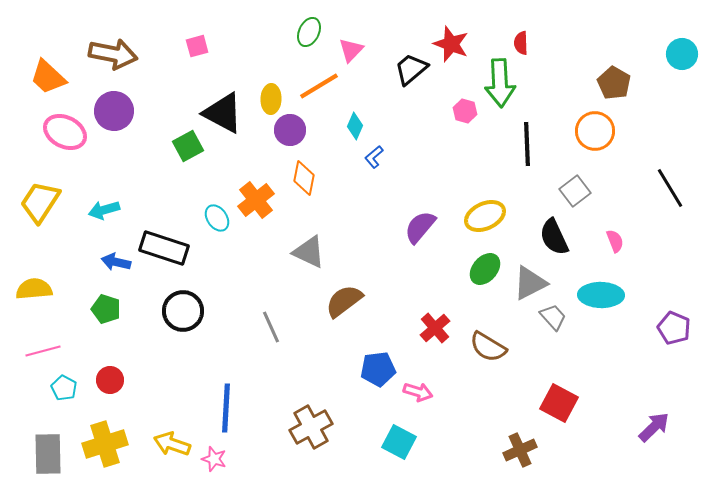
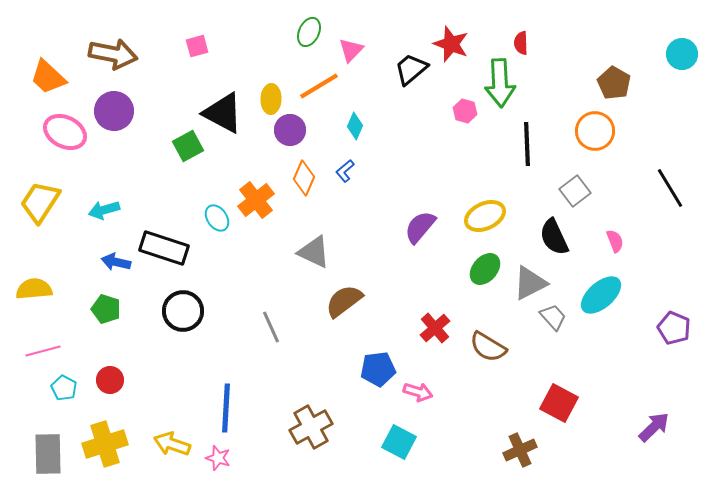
blue L-shape at (374, 157): moved 29 px left, 14 px down
orange diamond at (304, 178): rotated 12 degrees clockwise
gray triangle at (309, 252): moved 5 px right
cyan ellipse at (601, 295): rotated 42 degrees counterclockwise
pink star at (214, 459): moved 4 px right, 1 px up
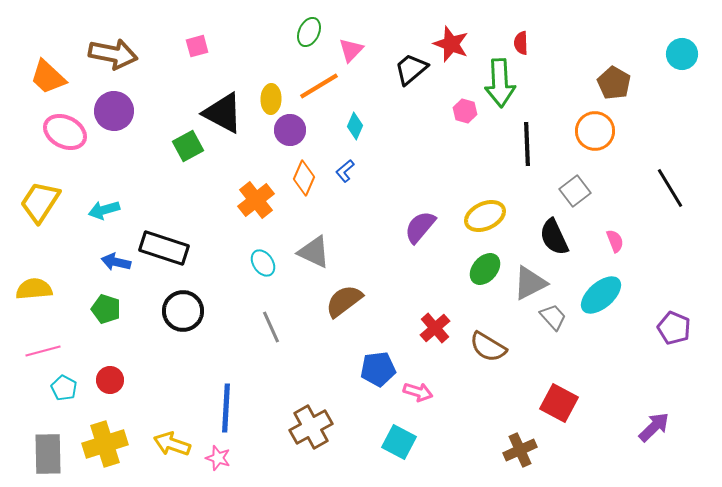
cyan ellipse at (217, 218): moved 46 px right, 45 px down
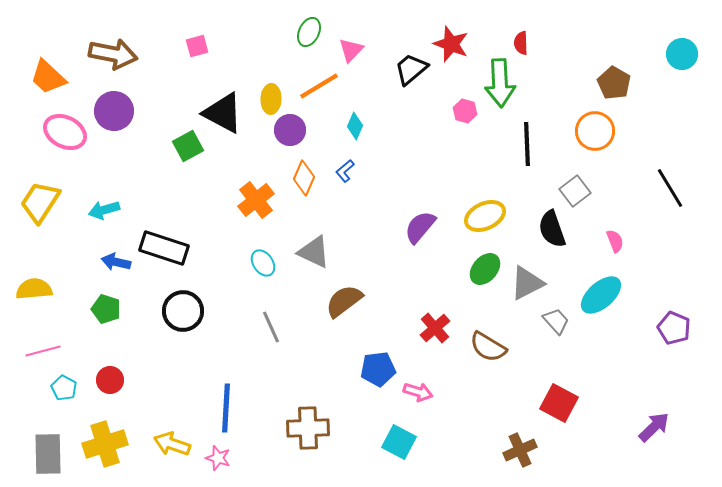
black semicircle at (554, 237): moved 2 px left, 8 px up; rotated 6 degrees clockwise
gray triangle at (530, 283): moved 3 px left
gray trapezoid at (553, 317): moved 3 px right, 4 px down
brown cross at (311, 427): moved 3 px left, 1 px down; rotated 27 degrees clockwise
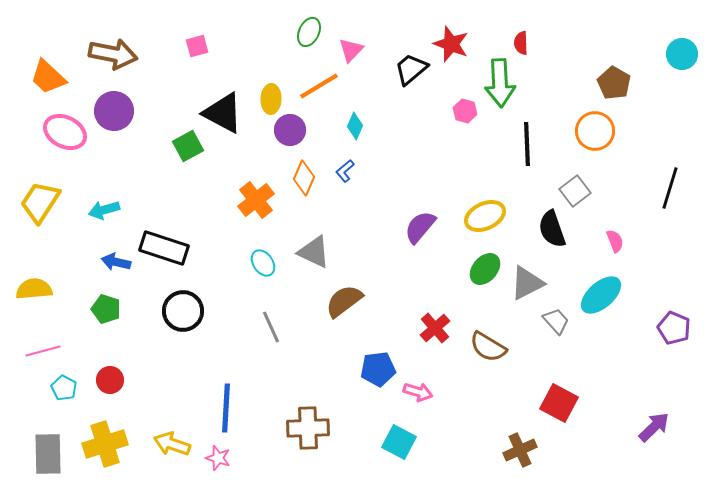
black line at (670, 188): rotated 48 degrees clockwise
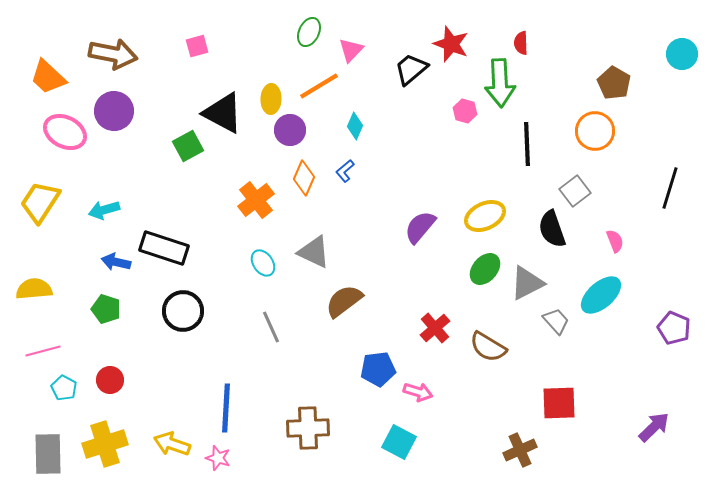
red square at (559, 403): rotated 30 degrees counterclockwise
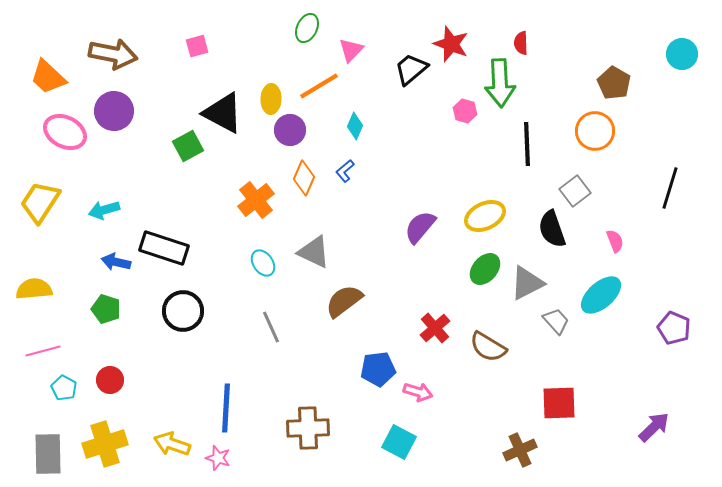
green ellipse at (309, 32): moved 2 px left, 4 px up
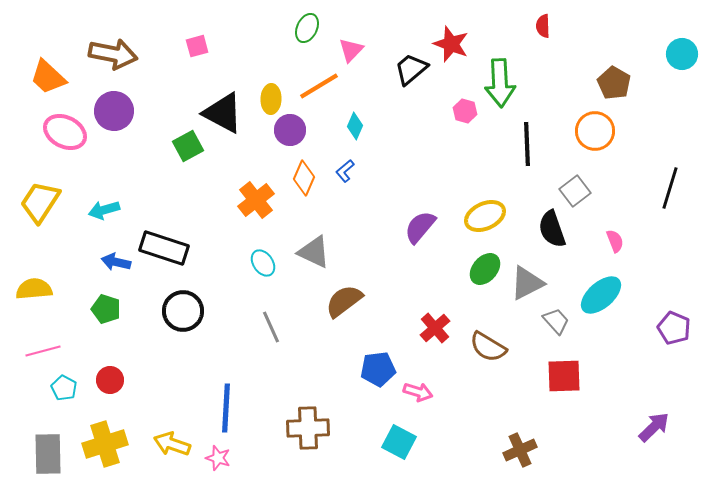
red semicircle at (521, 43): moved 22 px right, 17 px up
red square at (559, 403): moved 5 px right, 27 px up
